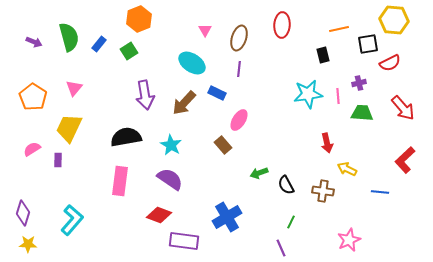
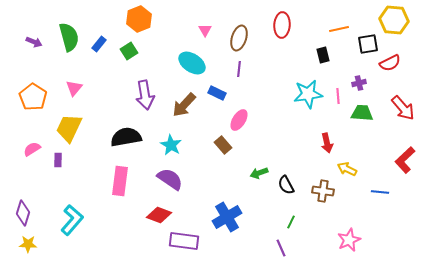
brown arrow at (184, 103): moved 2 px down
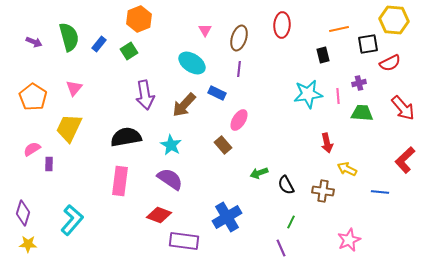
purple rectangle at (58, 160): moved 9 px left, 4 px down
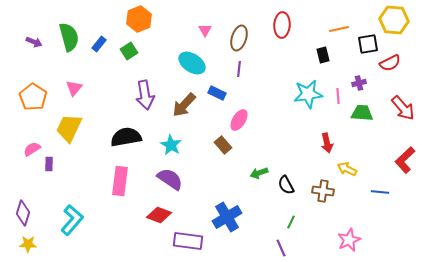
purple rectangle at (184, 241): moved 4 px right
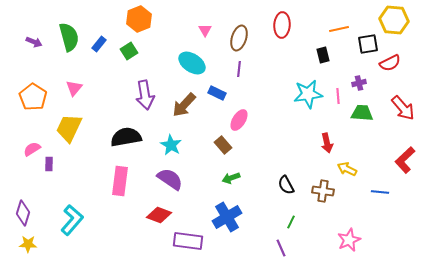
green arrow at (259, 173): moved 28 px left, 5 px down
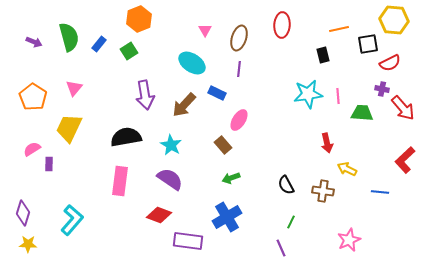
purple cross at (359, 83): moved 23 px right, 6 px down; rotated 24 degrees clockwise
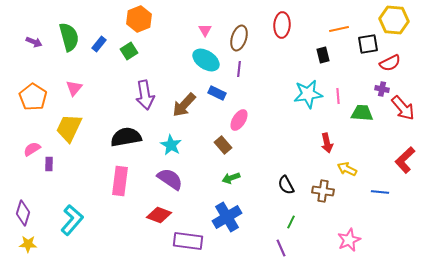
cyan ellipse at (192, 63): moved 14 px right, 3 px up
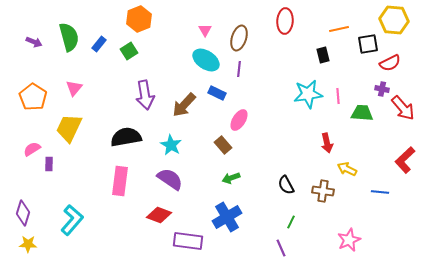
red ellipse at (282, 25): moved 3 px right, 4 px up
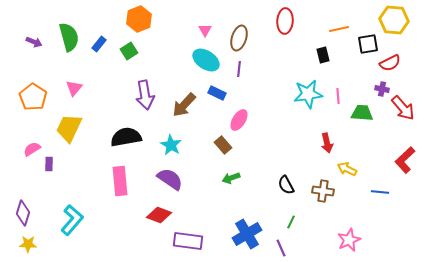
pink rectangle at (120, 181): rotated 12 degrees counterclockwise
blue cross at (227, 217): moved 20 px right, 17 px down
